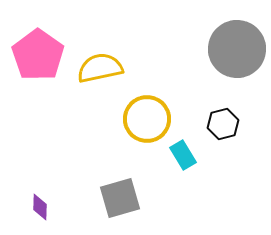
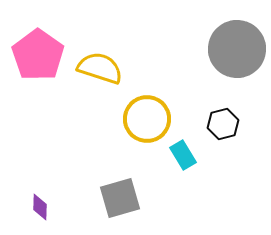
yellow semicircle: rotated 30 degrees clockwise
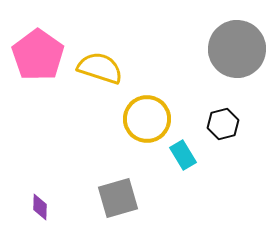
gray square: moved 2 px left
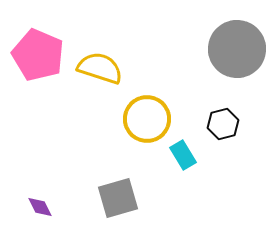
pink pentagon: rotated 12 degrees counterclockwise
purple diamond: rotated 28 degrees counterclockwise
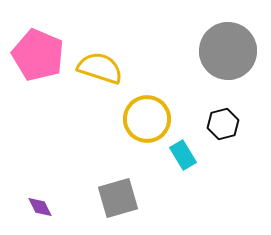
gray circle: moved 9 px left, 2 px down
